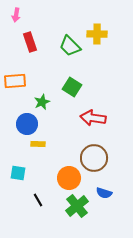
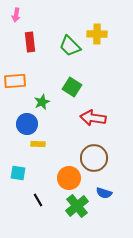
red rectangle: rotated 12 degrees clockwise
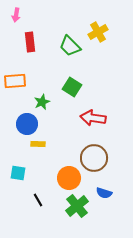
yellow cross: moved 1 px right, 2 px up; rotated 30 degrees counterclockwise
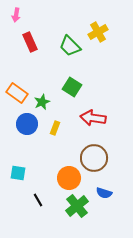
red rectangle: rotated 18 degrees counterclockwise
orange rectangle: moved 2 px right, 12 px down; rotated 40 degrees clockwise
yellow rectangle: moved 17 px right, 16 px up; rotated 72 degrees counterclockwise
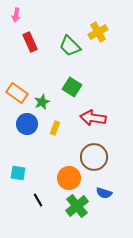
brown circle: moved 1 px up
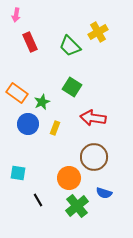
blue circle: moved 1 px right
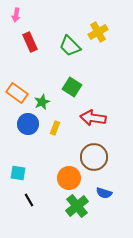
black line: moved 9 px left
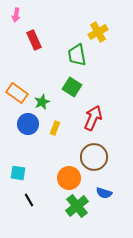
red rectangle: moved 4 px right, 2 px up
green trapezoid: moved 7 px right, 9 px down; rotated 35 degrees clockwise
red arrow: rotated 105 degrees clockwise
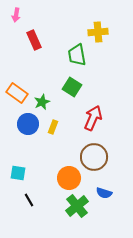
yellow cross: rotated 24 degrees clockwise
yellow rectangle: moved 2 px left, 1 px up
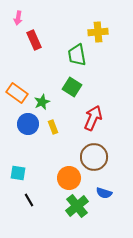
pink arrow: moved 2 px right, 3 px down
yellow rectangle: rotated 40 degrees counterclockwise
